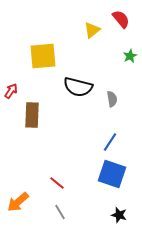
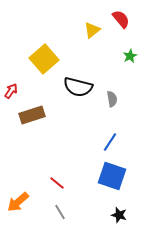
yellow square: moved 1 px right, 3 px down; rotated 36 degrees counterclockwise
brown rectangle: rotated 70 degrees clockwise
blue square: moved 2 px down
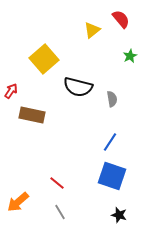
brown rectangle: rotated 30 degrees clockwise
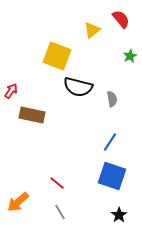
yellow square: moved 13 px right, 3 px up; rotated 28 degrees counterclockwise
black star: rotated 21 degrees clockwise
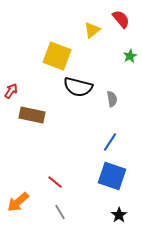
red line: moved 2 px left, 1 px up
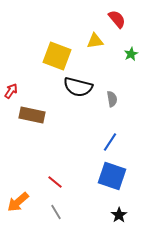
red semicircle: moved 4 px left
yellow triangle: moved 3 px right, 11 px down; rotated 30 degrees clockwise
green star: moved 1 px right, 2 px up
gray line: moved 4 px left
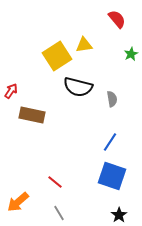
yellow triangle: moved 11 px left, 4 px down
yellow square: rotated 36 degrees clockwise
gray line: moved 3 px right, 1 px down
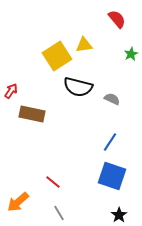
gray semicircle: rotated 56 degrees counterclockwise
brown rectangle: moved 1 px up
red line: moved 2 px left
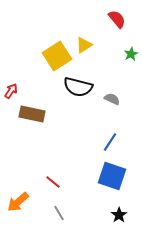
yellow triangle: rotated 24 degrees counterclockwise
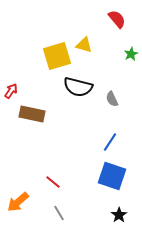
yellow triangle: rotated 48 degrees clockwise
yellow square: rotated 16 degrees clockwise
gray semicircle: rotated 140 degrees counterclockwise
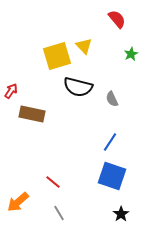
yellow triangle: moved 1 px down; rotated 30 degrees clockwise
black star: moved 2 px right, 1 px up
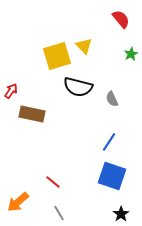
red semicircle: moved 4 px right
blue line: moved 1 px left
